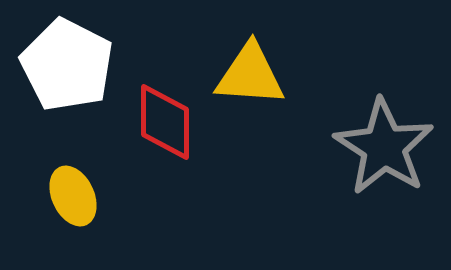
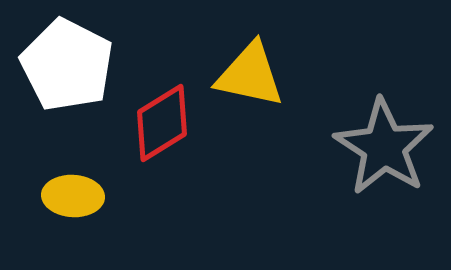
yellow triangle: rotated 8 degrees clockwise
red diamond: moved 3 px left, 1 px down; rotated 58 degrees clockwise
yellow ellipse: rotated 62 degrees counterclockwise
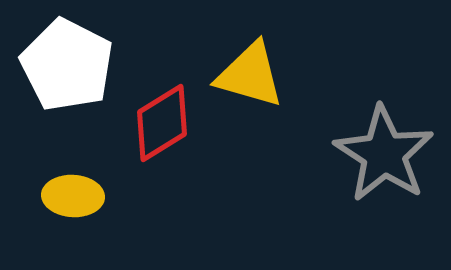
yellow triangle: rotated 4 degrees clockwise
gray star: moved 7 px down
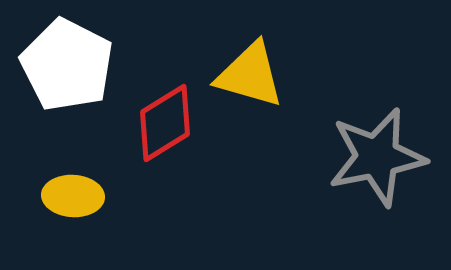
red diamond: moved 3 px right
gray star: moved 7 px left, 3 px down; rotated 28 degrees clockwise
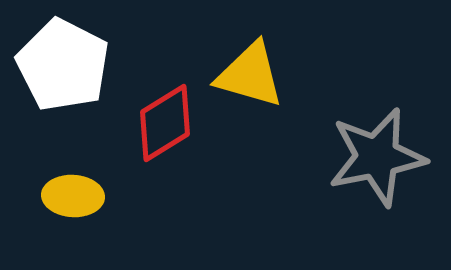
white pentagon: moved 4 px left
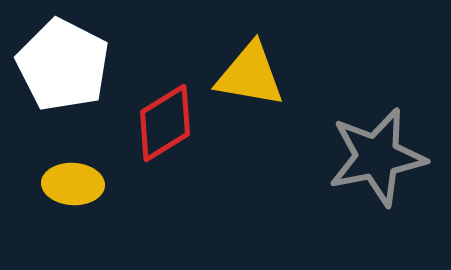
yellow triangle: rotated 6 degrees counterclockwise
yellow ellipse: moved 12 px up
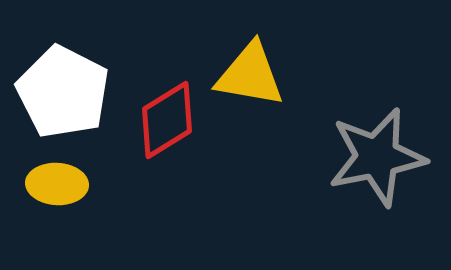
white pentagon: moved 27 px down
red diamond: moved 2 px right, 3 px up
yellow ellipse: moved 16 px left
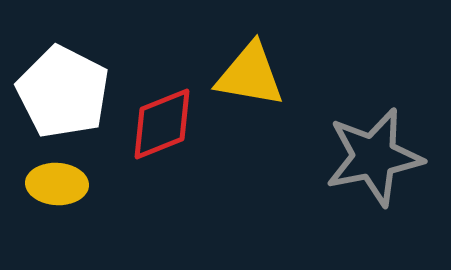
red diamond: moved 5 px left, 4 px down; rotated 10 degrees clockwise
gray star: moved 3 px left
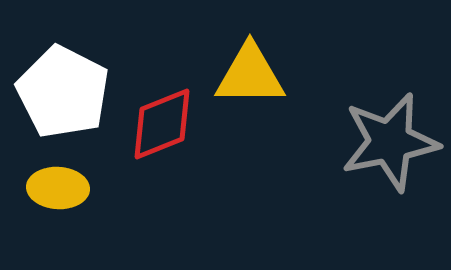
yellow triangle: rotated 10 degrees counterclockwise
gray star: moved 16 px right, 15 px up
yellow ellipse: moved 1 px right, 4 px down
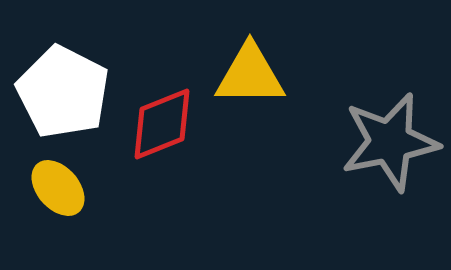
yellow ellipse: rotated 46 degrees clockwise
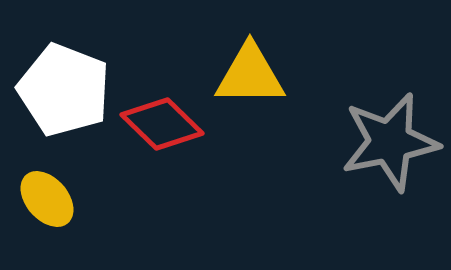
white pentagon: moved 1 px right, 2 px up; rotated 6 degrees counterclockwise
red diamond: rotated 66 degrees clockwise
yellow ellipse: moved 11 px left, 11 px down
